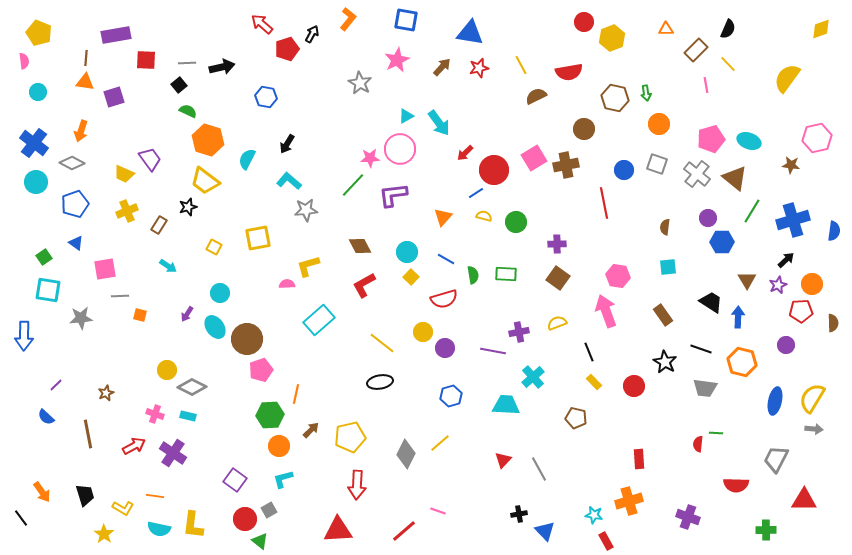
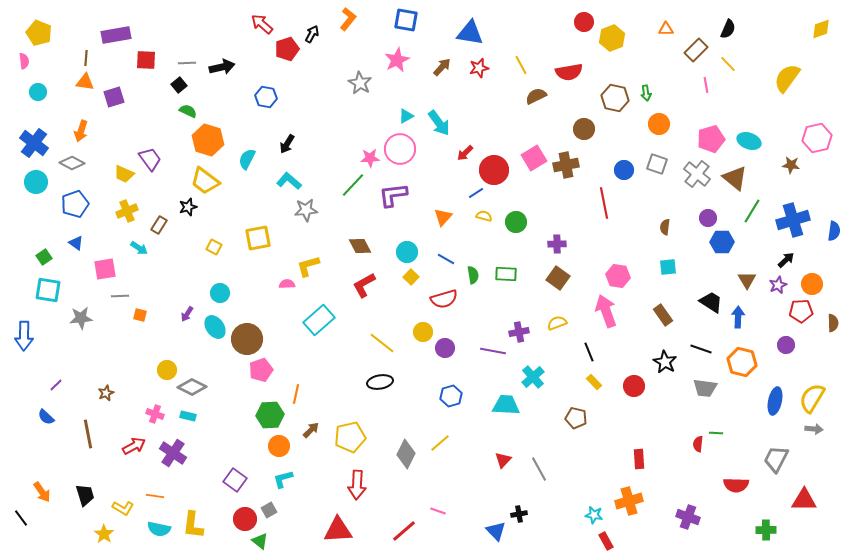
cyan arrow at (168, 266): moved 29 px left, 18 px up
blue triangle at (545, 531): moved 49 px left
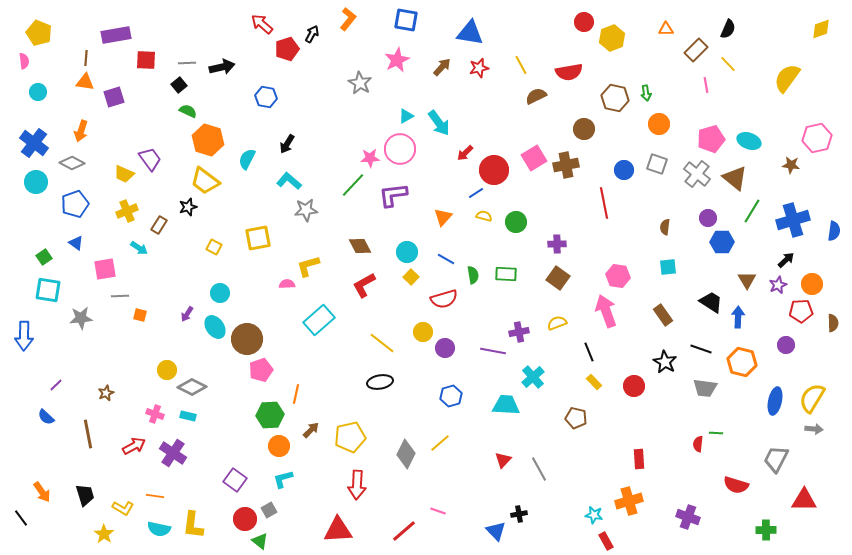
red semicircle at (736, 485): rotated 15 degrees clockwise
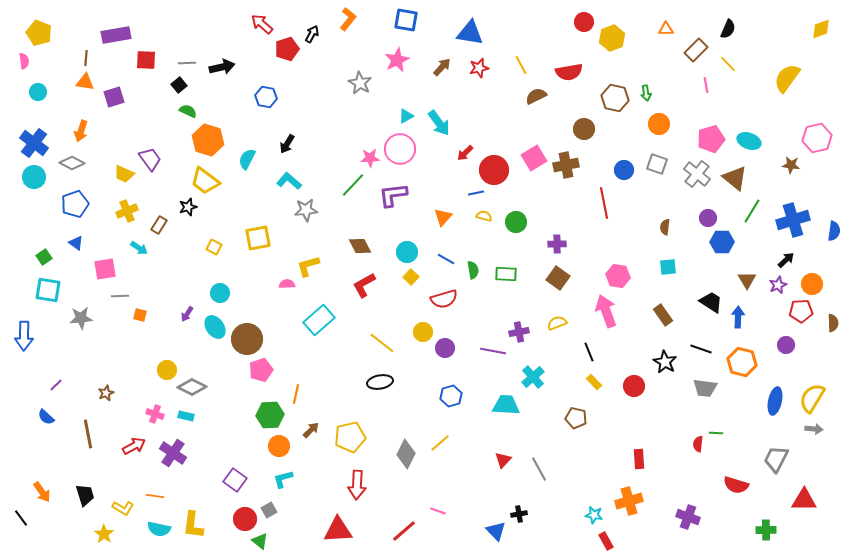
cyan circle at (36, 182): moved 2 px left, 5 px up
blue line at (476, 193): rotated 21 degrees clockwise
green semicircle at (473, 275): moved 5 px up
cyan rectangle at (188, 416): moved 2 px left
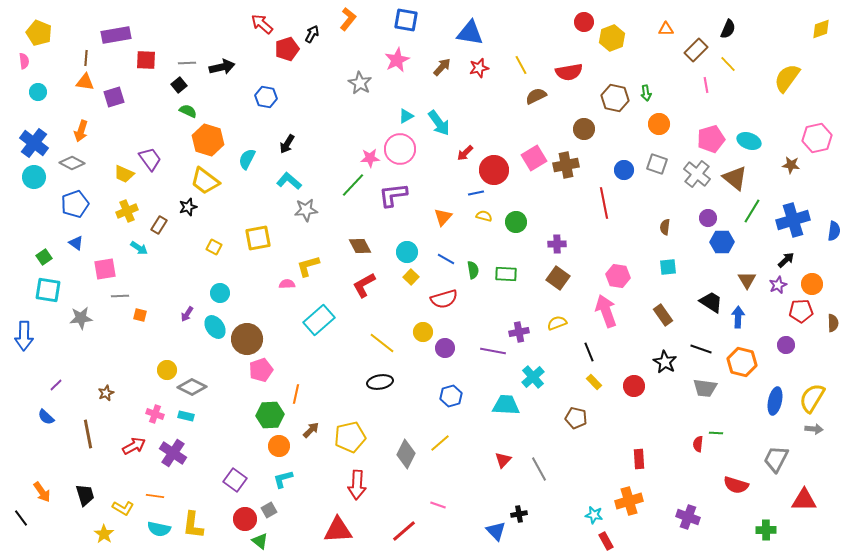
pink line at (438, 511): moved 6 px up
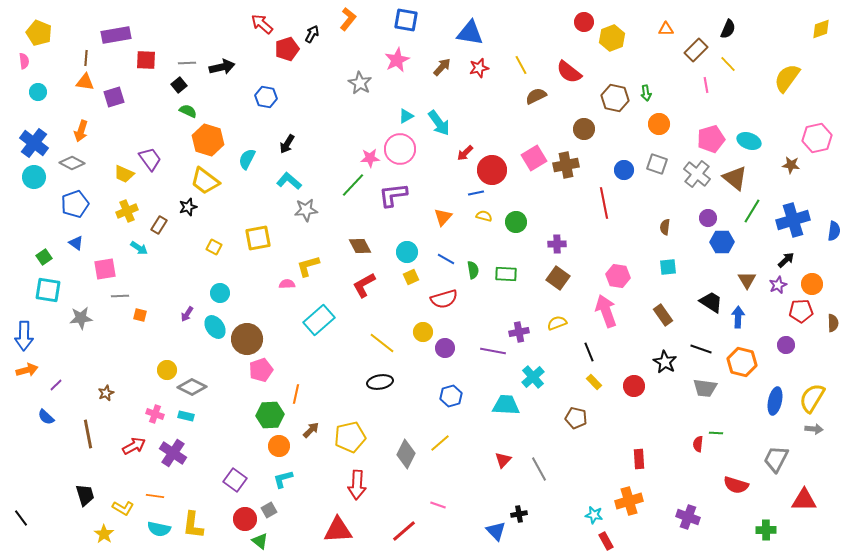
red semicircle at (569, 72): rotated 48 degrees clockwise
red circle at (494, 170): moved 2 px left
yellow square at (411, 277): rotated 21 degrees clockwise
orange arrow at (42, 492): moved 15 px left, 122 px up; rotated 70 degrees counterclockwise
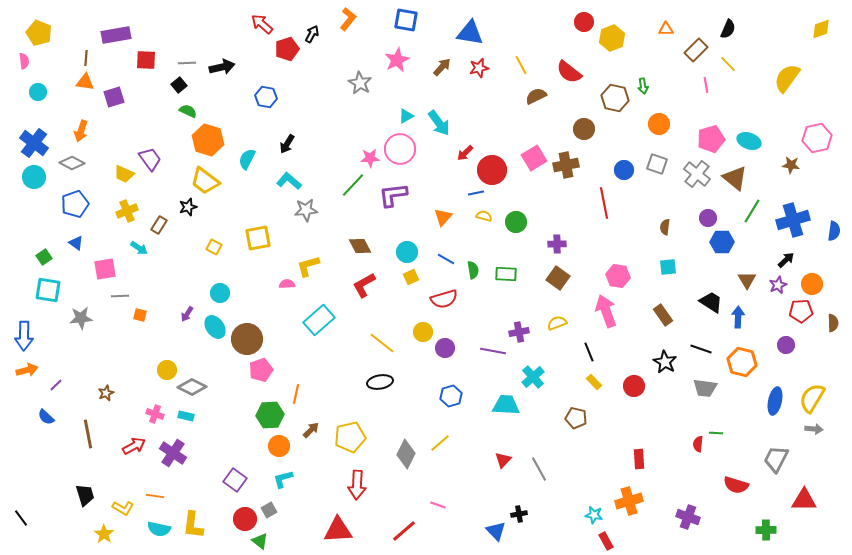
green arrow at (646, 93): moved 3 px left, 7 px up
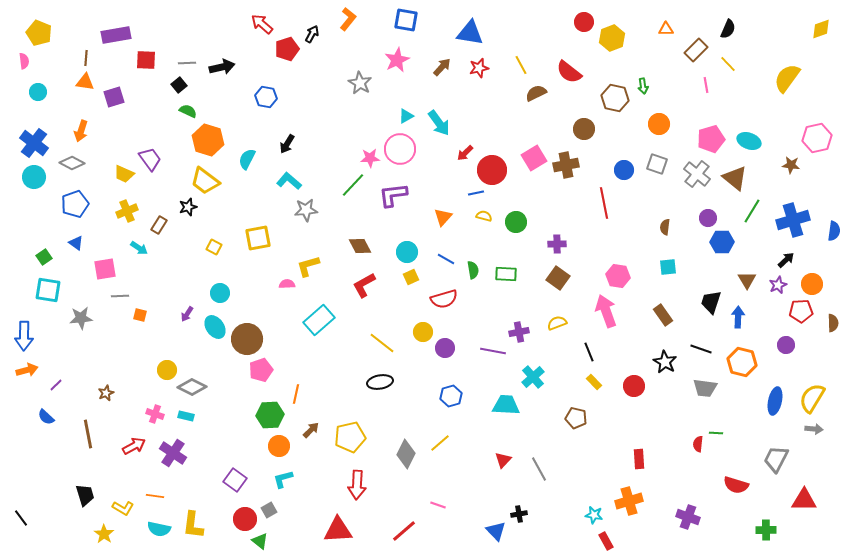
brown semicircle at (536, 96): moved 3 px up
black trapezoid at (711, 302): rotated 105 degrees counterclockwise
